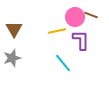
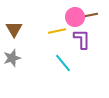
brown line: rotated 32 degrees counterclockwise
purple L-shape: moved 1 px right, 1 px up
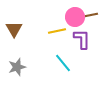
gray star: moved 5 px right, 9 px down
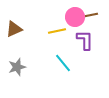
brown triangle: rotated 36 degrees clockwise
purple L-shape: moved 3 px right, 1 px down
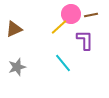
pink circle: moved 4 px left, 3 px up
yellow line: moved 2 px right, 4 px up; rotated 30 degrees counterclockwise
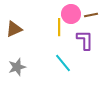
yellow line: rotated 48 degrees counterclockwise
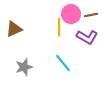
purple L-shape: moved 2 px right, 3 px up; rotated 120 degrees clockwise
gray star: moved 7 px right
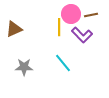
purple L-shape: moved 5 px left, 2 px up; rotated 15 degrees clockwise
gray star: rotated 18 degrees clockwise
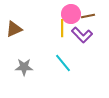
brown line: moved 3 px left, 1 px down
yellow line: moved 3 px right, 1 px down
